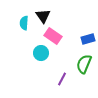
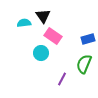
cyan semicircle: rotated 80 degrees clockwise
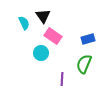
cyan semicircle: rotated 72 degrees clockwise
purple line: rotated 24 degrees counterclockwise
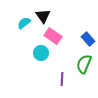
cyan semicircle: rotated 104 degrees counterclockwise
blue rectangle: rotated 64 degrees clockwise
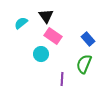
black triangle: moved 3 px right
cyan semicircle: moved 3 px left
cyan circle: moved 1 px down
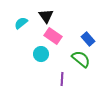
green semicircle: moved 3 px left, 5 px up; rotated 108 degrees clockwise
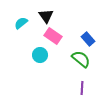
cyan circle: moved 1 px left, 1 px down
purple line: moved 20 px right, 9 px down
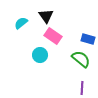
blue rectangle: rotated 32 degrees counterclockwise
